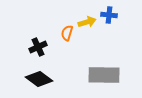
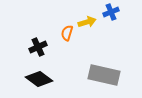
blue cross: moved 2 px right, 3 px up; rotated 28 degrees counterclockwise
gray rectangle: rotated 12 degrees clockwise
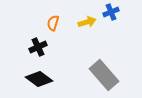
orange semicircle: moved 14 px left, 10 px up
gray rectangle: rotated 36 degrees clockwise
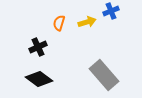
blue cross: moved 1 px up
orange semicircle: moved 6 px right
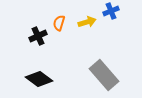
black cross: moved 11 px up
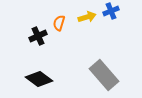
yellow arrow: moved 5 px up
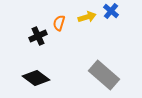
blue cross: rotated 28 degrees counterclockwise
gray rectangle: rotated 8 degrees counterclockwise
black diamond: moved 3 px left, 1 px up
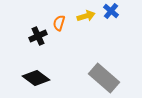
yellow arrow: moved 1 px left, 1 px up
gray rectangle: moved 3 px down
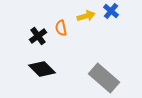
orange semicircle: moved 2 px right, 5 px down; rotated 28 degrees counterclockwise
black cross: rotated 12 degrees counterclockwise
black diamond: moved 6 px right, 9 px up; rotated 8 degrees clockwise
